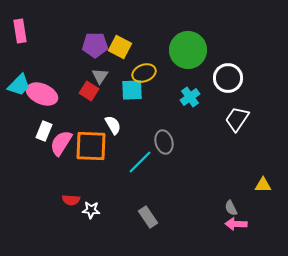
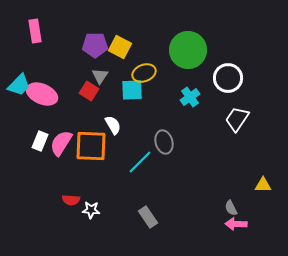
pink rectangle: moved 15 px right
white rectangle: moved 4 px left, 10 px down
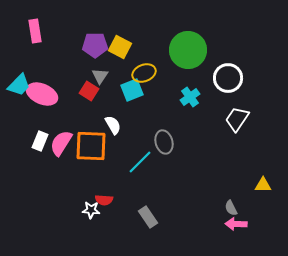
cyan square: rotated 20 degrees counterclockwise
red semicircle: moved 33 px right
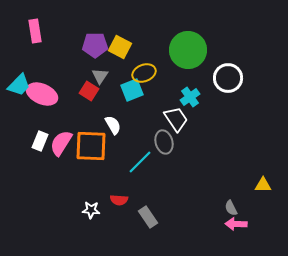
white trapezoid: moved 61 px left; rotated 112 degrees clockwise
red semicircle: moved 15 px right
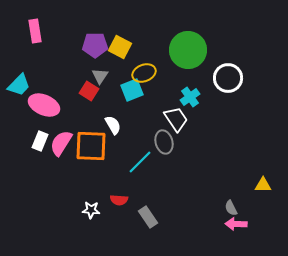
pink ellipse: moved 2 px right, 11 px down
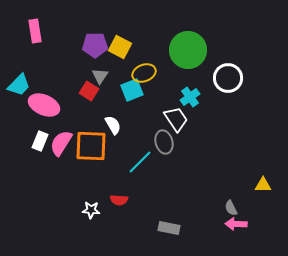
gray rectangle: moved 21 px right, 11 px down; rotated 45 degrees counterclockwise
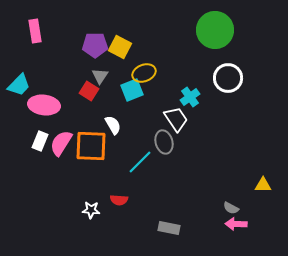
green circle: moved 27 px right, 20 px up
pink ellipse: rotated 16 degrees counterclockwise
gray semicircle: rotated 35 degrees counterclockwise
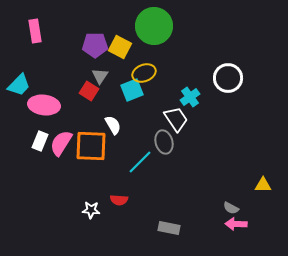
green circle: moved 61 px left, 4 px up
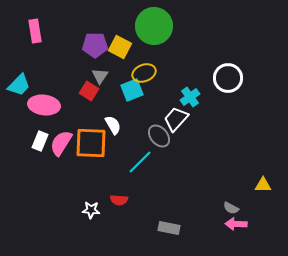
white trapezoid: rotated 104 degrees counterclockwise
gray ellipse: moved 5 px left, 6 px up; rotated 25 degrees counterclockwise
orange square: moved 3 px up
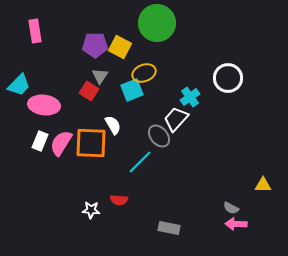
green circle: moved 3 px right, 3 px up
